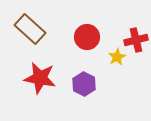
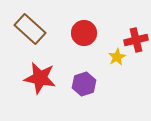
red circle: moved 3 px left, 4 px up
purple hexagon: rotated 15 degrees clockwise
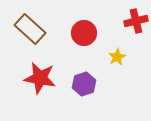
red cross: moved 19 px up
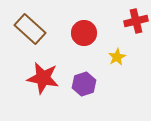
red star: moved 3 px right
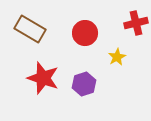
red cross: moved 2 px down
brown rectangle: rotated 12 degrees counterclockwise
red circle: moved 1 px right
red star: rotated 8 degrees clockwise
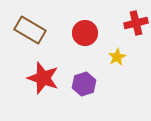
brown rectangle: moved 1 px down
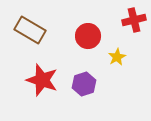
red cross: moved 2 px left, 3 px up
red circle: moved 3 px right, 3 px down
red star: moved 1 px left, 2 px down
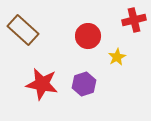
brown rectangle: moved 7 px left; rotated 12 degrees clockwise
red star: moved 4 px down; rotated 8 degrees counterclockwise
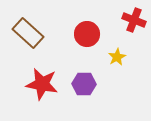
red cross: rotated 35 degrees clockwise
brown rectangle: moved 5 px right, 3 px down
red circle: moved 1 px left, 2 px up
purple hexagon: rotated 20 degrees clockwise
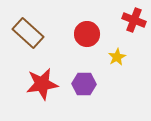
red star: rotated 20 degrees counterclockwise
